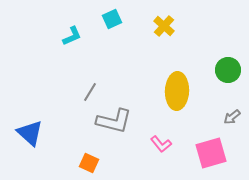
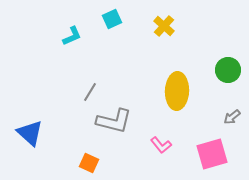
pink L-shape: moved 1 px down
pink square: moved 1 px right, 1 px down
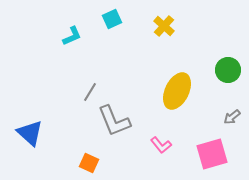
yellow ellipse: rotated 24 degrees clockwise
gray L-shape: rotated 54 degrees clockwise
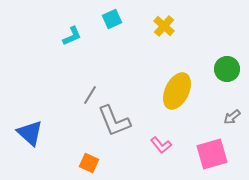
green circle: moved 1 px left, 1 px up
gray line: moved 3 px down
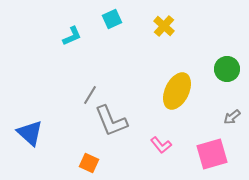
gray L-shape: moved 3 px left
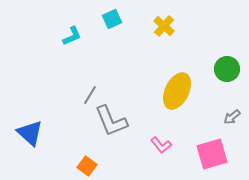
orange square: moved 2 px left, 3 px down; rotated 12 degrees clockwise
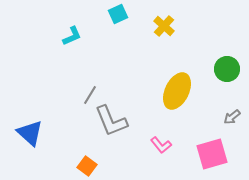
cyan square: moved 6 px right, 5 px up
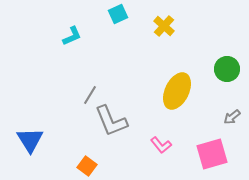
blue triangle: moved 7 px down; rotated 16 degrees clockwise
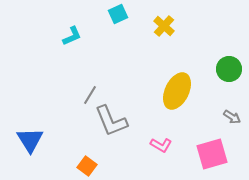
green circle: moved 2 px right
gray arrow: rotated 108 degrees counterclockwise
pink L-shape: rotated 20 degrees counterclockwise
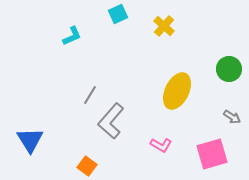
gray L-shape: rotated 63 degrees clockwise
